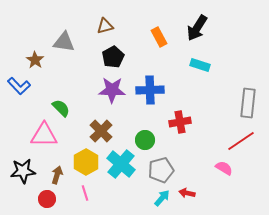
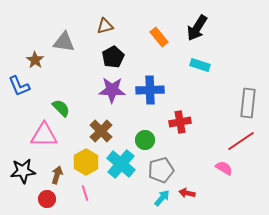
orange rectangle: rotated 12 degrees counterclockwise
blue L-shape: rotated 20 degrees clockwise
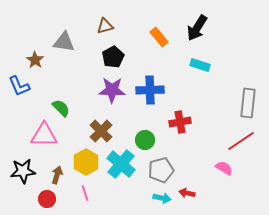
cyan arrow: rotated 60 degrees clockwise
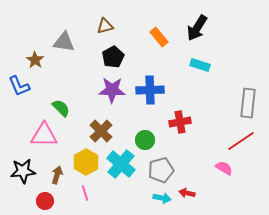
red circle: moved 2 px left, 2 px down
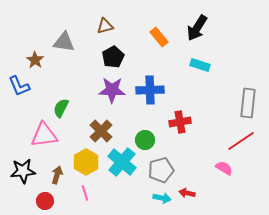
green semicircle: rotated 108 degrees counterclockwise
pink triangle: rotated 8 degrees counterclockwise
cyan cross: moved 1 px right, 2 px up
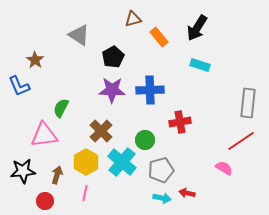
brown triangle: moved 28 px right, 7 px up
gray triangle: moved 15 px right, 7 px up; rotated 25 degrees clockwise
pink line: rotated 28 degrees clockwise
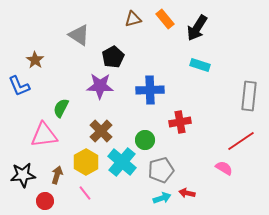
orange rectangle: moved 6 px right, 18 px up
purple star: moved 12 px left, 4 px up
gray rectangle: moved 1 px right, 7 px up
black star: moved 4 px down
pink line: rotated 49 degrees counterclockwise
cyan arrow: rotated 30 degrees counterclockwise
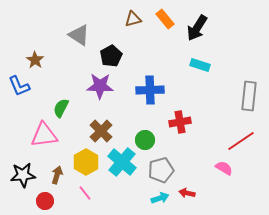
black pentagon: moved 2 px left, 1 px up
cyan arrow: moved 2 px left
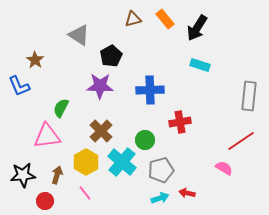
pink triangle: moved 3 px right, 1 px down
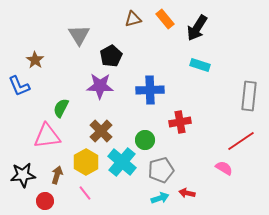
gray triangle: rotated 25 degrees clockwise
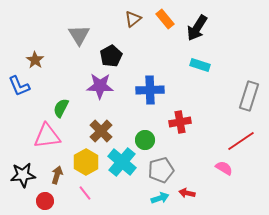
brown triangle: rotated 24 degrees counterclockwise
gray rectangle: rotated 12 degrees clockwise
